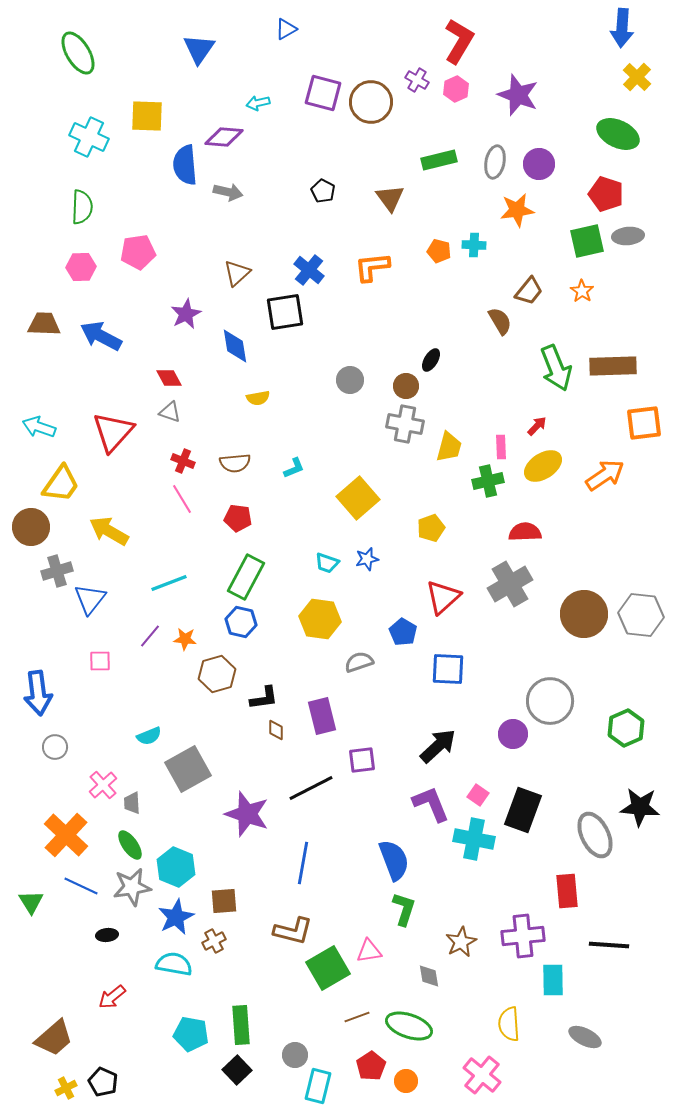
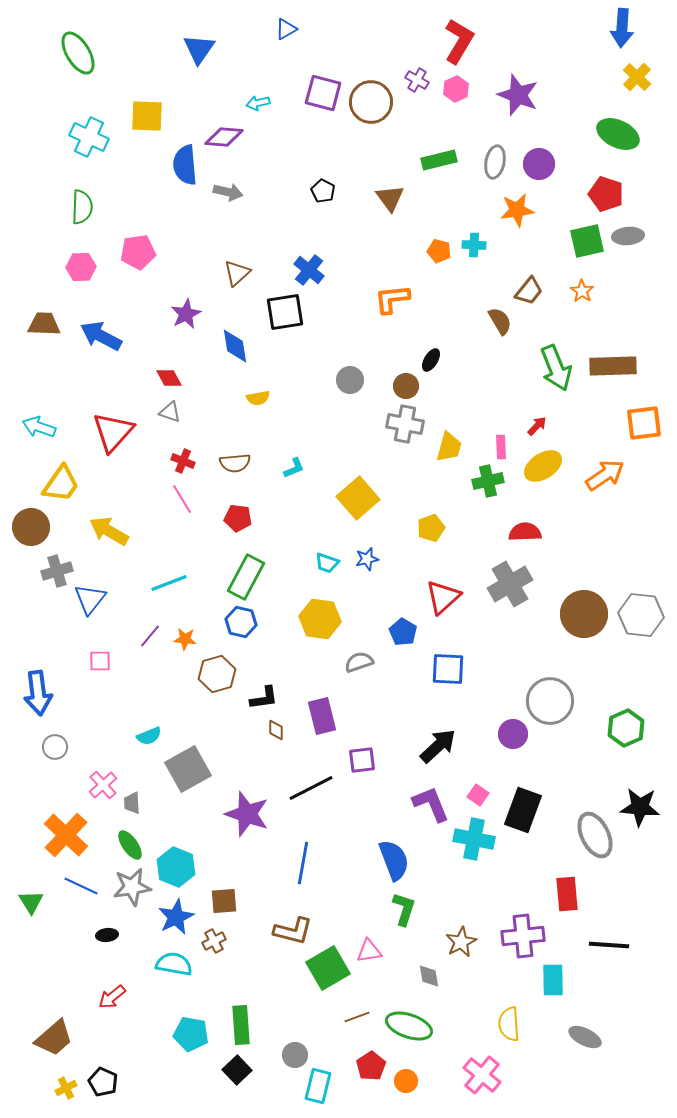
orange L-shape at (372, 267): moved 20 px right, 32 px down
red rectangle at (567, 891): moved 3 px down
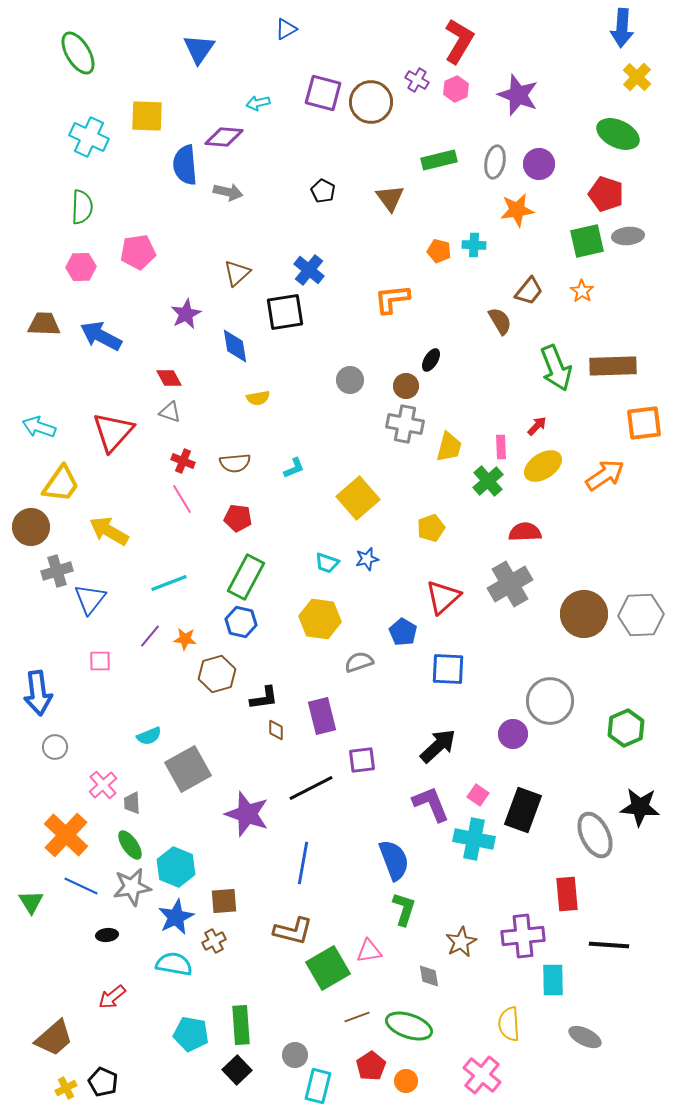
green cross at (488, 481): rotated 28 degrees counterclockwise
gray hexagon at (641, 615): rotated 9 degrees counterclockwise
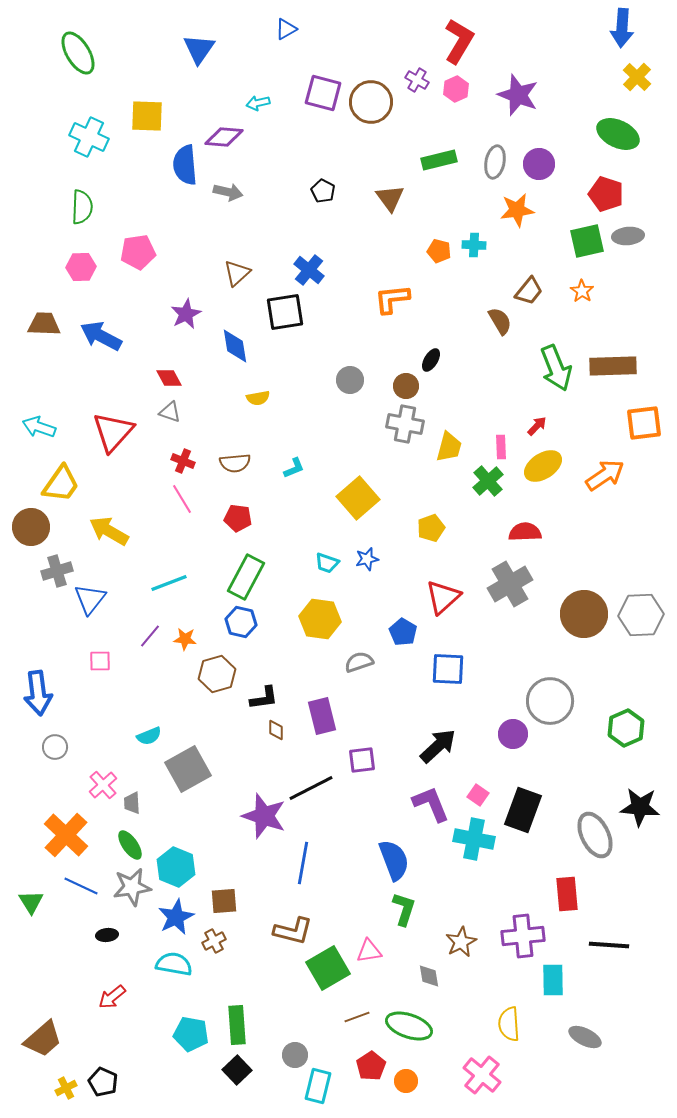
purple star at (247, 814): moved 17 px right, 2 px down
green rectangle at (241, 1025): moved 4 px left
brown trapezoid at (54, 1038): moved 11 px left, 1 px down
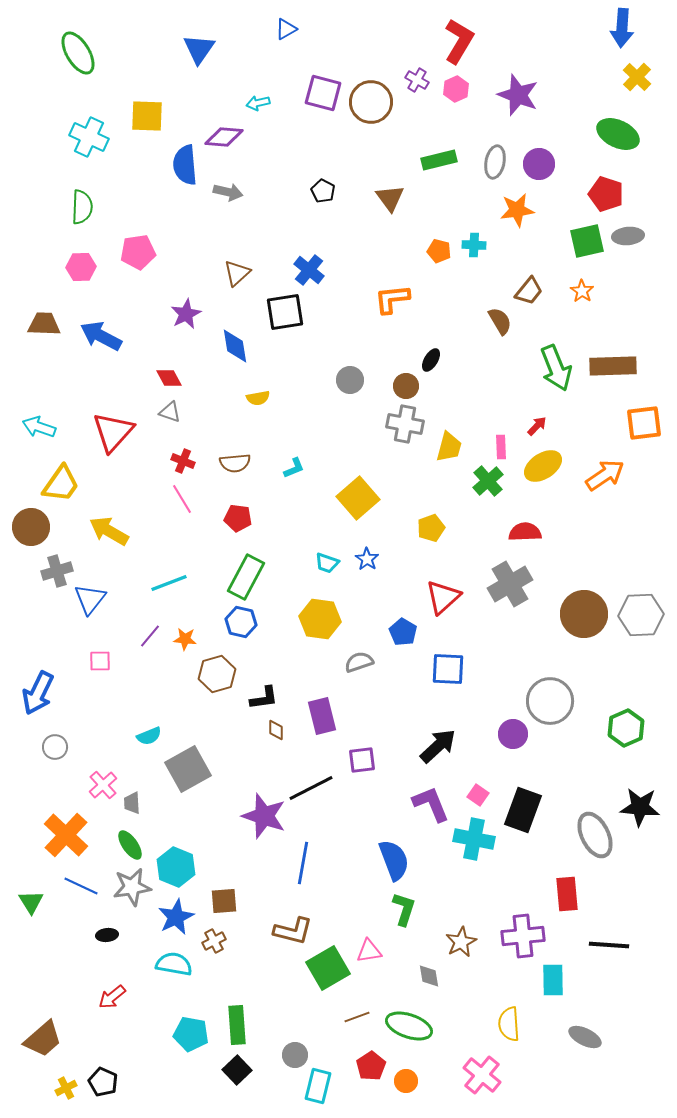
blue star at (367, 559): rotated 25 degrees counterclockwise
blue arrow at (38, 693): rotated 33 degrees clockwise
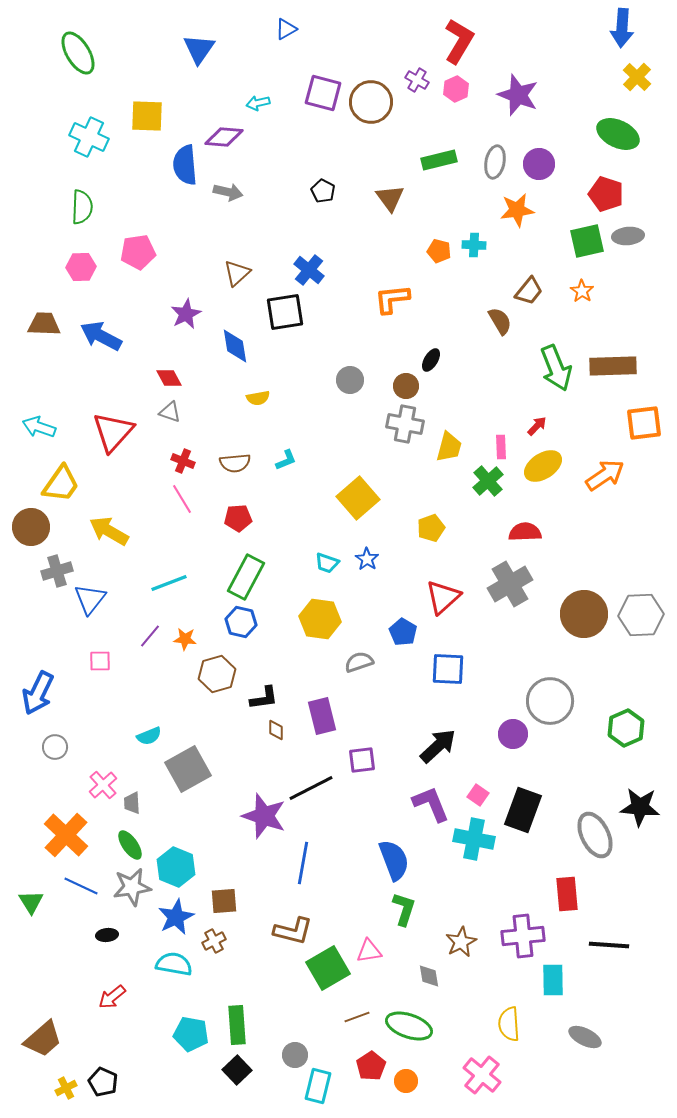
cyan L-shape at (294, 468): moved 8 px left, 8 px up
red pentagon at (238, 518): rotated 12 degrees counterclockwise
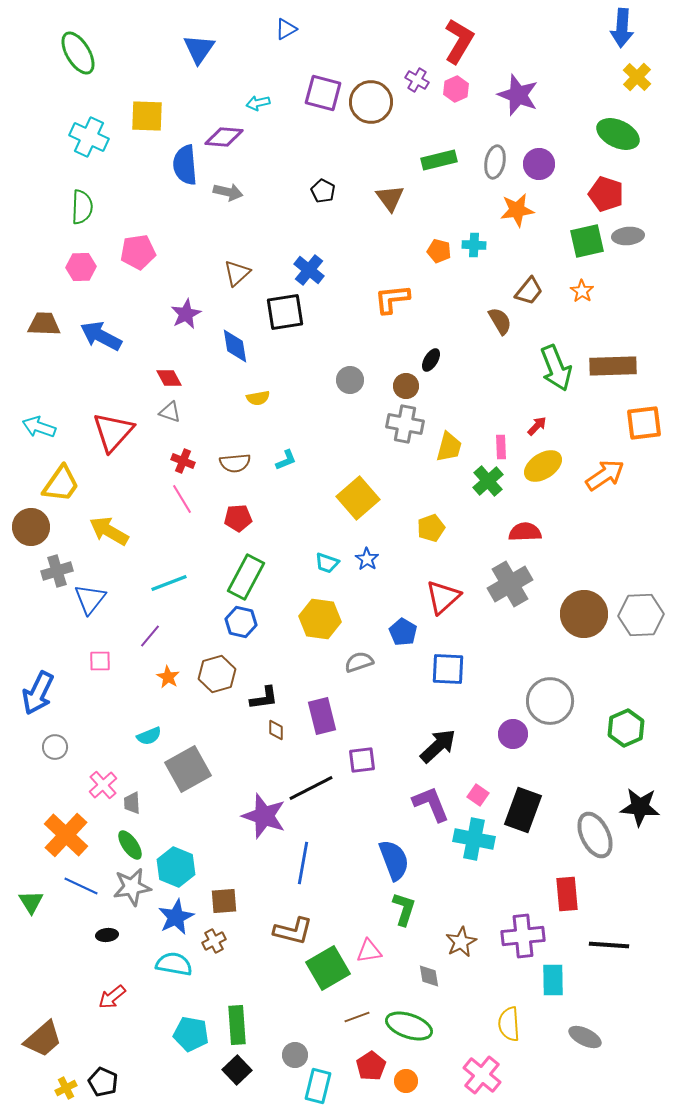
orange star at (185, 639): moved 17 px left, 38 px down; rotated 25 degrees clockwise
